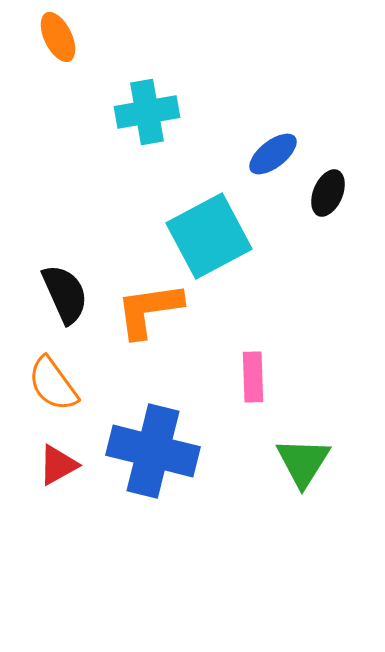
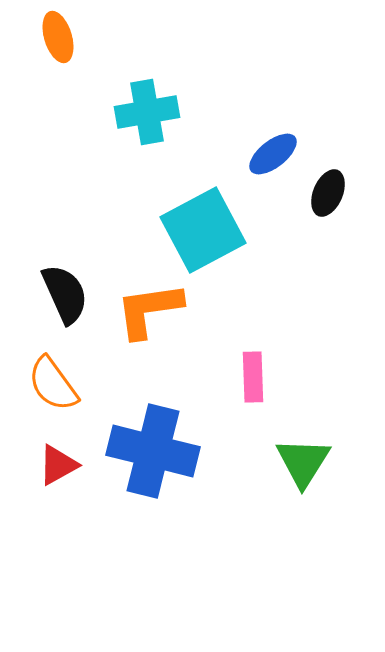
orange ellipse: rotated 9 degrees clockwise
cyan square: moved 6 px left, 6 px up
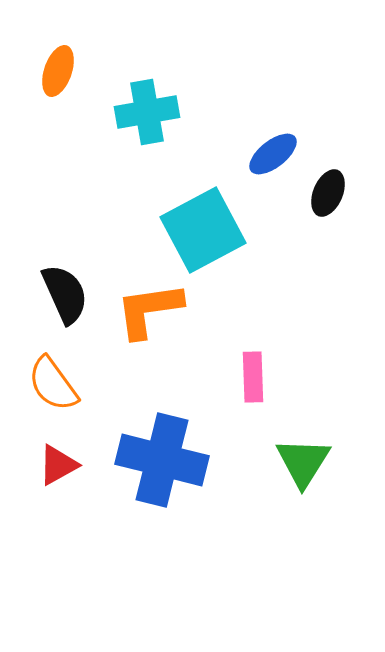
orange ellipse: moved 34 px down; rotated 36 degrees clockwise
blue cross: moved 9 px right, 9 px down
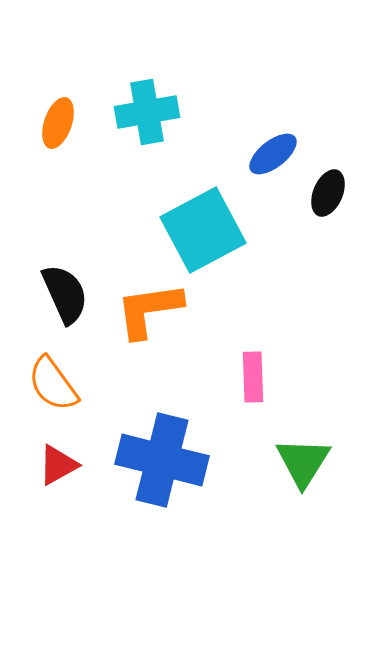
orange ellipse: moved 52 px down
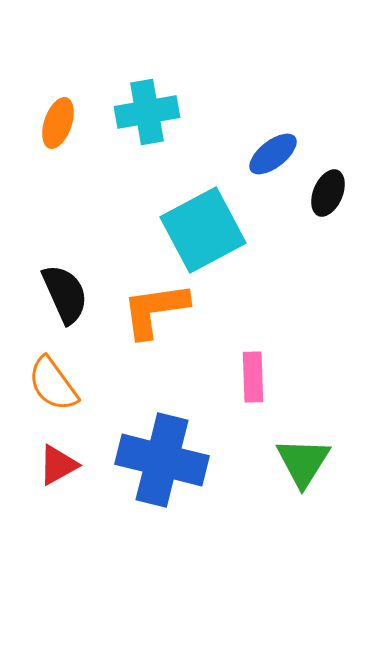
orange L-shape: moved 6 px right
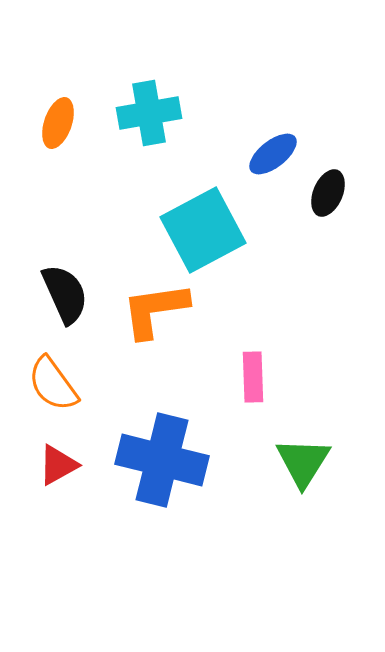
cyan cross: moved 2 px right, 1 px down
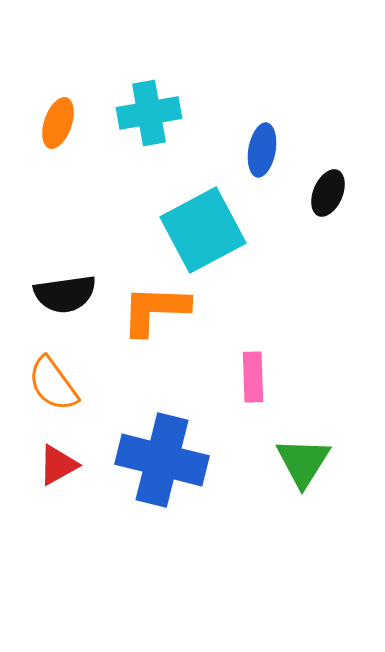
blue ellipse: moved 11 px left, 4 px up; rotated 42 degrees counterclockwise
black semicircle: rotated 106 degrees clockwise
orange L-shape: rotated 10 degrees clockwise
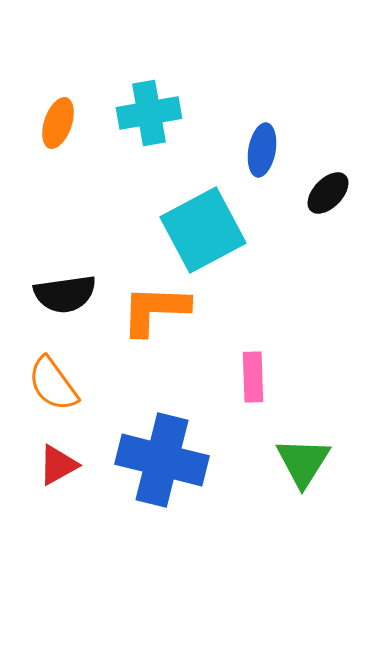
black ellipse: rotated 21 degrees clockwise
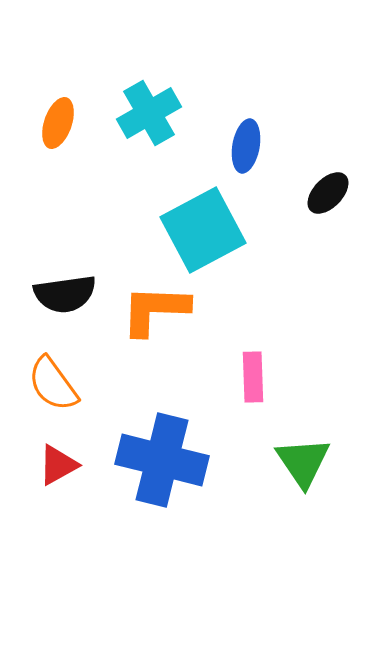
cyan cross: rotated 20 degrees counterclockwise
blue ellipse: moved 16 px left, 4 px up
green triangle: rotated 6 degrees counterclockwise
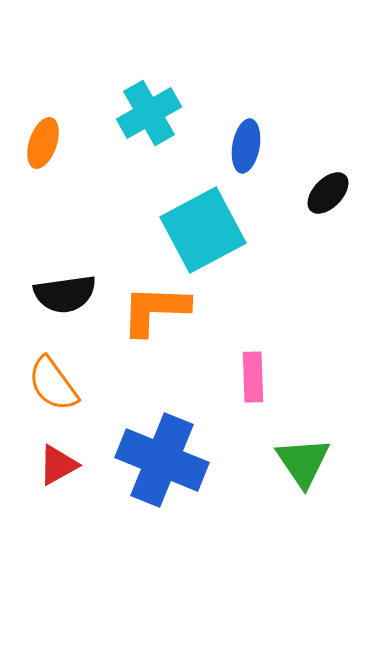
orange ellipse: moved 15 px left, 20 px down
blue cross: rotated 8 degrees clockwise
